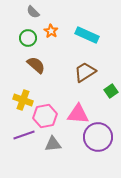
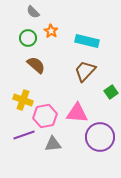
cyan rectangle: moved 6 px down; rotated 10 degrees counterclockwise
brown trapezoid: moved 1 px up; rotated 15 degrees counterclockwise
green square: moved 1 px down
pink triangle: moved 1 px left, 1 px up
purple circle: moved 2 px right
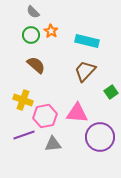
green circle: moved 3 px right, 3 px up
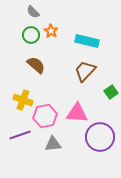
purple line: moved 4 px left
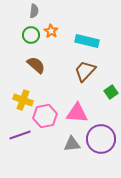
gray semicircle: moved 1 px right, 1 px up; rotated 128 degrees counterclockwise
purple circle: moved 1 px right, 2 px down
gray triangle: moved 19 px right
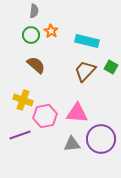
green square: moved 25 px up; rotated 24 degrees counterclockwise
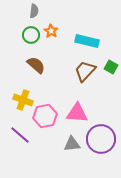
purple line: rotated 60 degrees clockwise
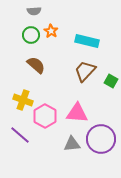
gray semicircle: rotated 80 degrees clockwise
green square: moved 14 px down
pink hexagon: rotated 20 degrees counterclockwise
